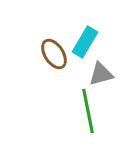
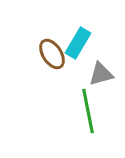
cyan rectangle: moved 7 px left, 1 px down
brown ellipse: moved 2 px left
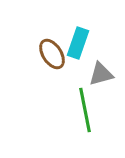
cyan rectangle: rotated 12 degrees counterclockwise
green line: moved 3 px left, 1 px up
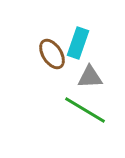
gray triangle: moved 11 px left, 3 px down; rotated 12 degrees clockwise
green line: rotated 48 degrees counterclockwise
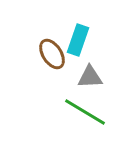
cyan rectangle: moved 3 px up
green line: moved 2 px down
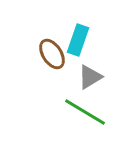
gray triangle: rotated 28 degrees counterclockwise
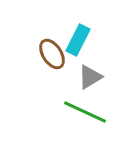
cyan rectangle: rotated 8 degrees clockwise
green line: rotated 6 degrees counterclockwise
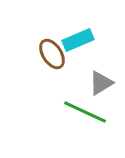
cyan rectangle: rotated 40 degrees clockwise
gray triangle: moved 11 px right, 6 px down
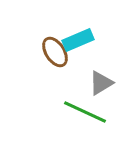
brown ellipse: moved 3 px right, 2 px up
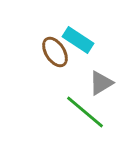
cyan rectangle: rotated 56 degrees clockwise
green line: rotated 15 degrees clockwise
